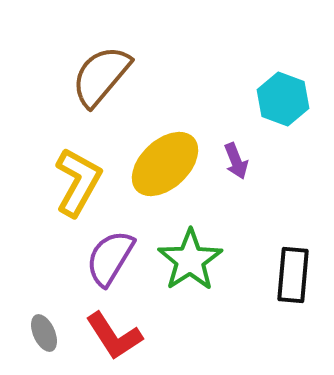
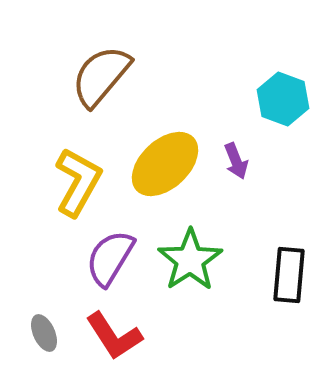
black rectangle: moved 4 px left
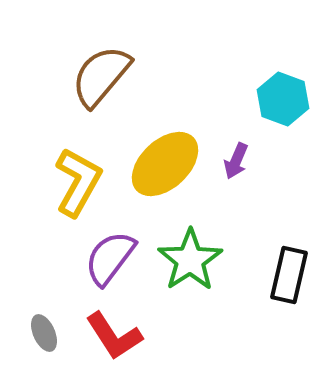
purple arrow: rotated 45 degrees clockwise
purple semicircle: rotated 6 degrees clockwise
black rectangle: rotated 8 degrees clockwise
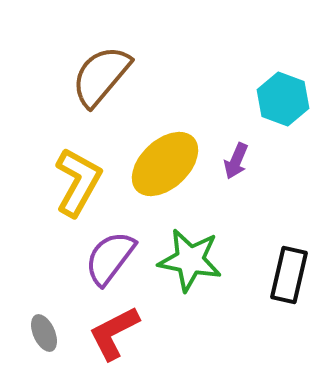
green star: rotated 28 degrees counterclockwise
red L-shape: moved 3 px up; rotated 96 degrees clockwise
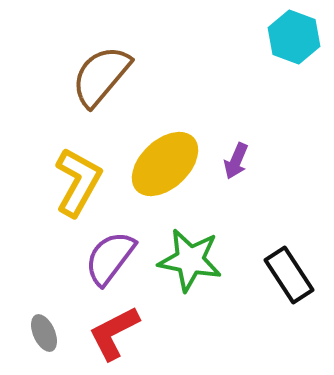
cyan hexagon: moved 11 px right, 62 px up
black rectangle: rotated 46 degrees counterclockwise
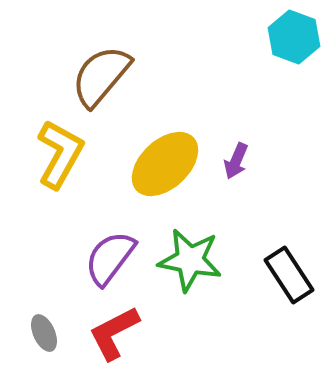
yellow L-shape: moved 18 px left, 28 px up
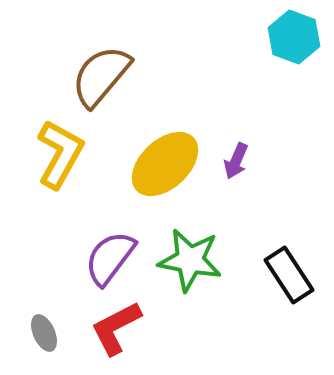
red L-shape: moved 2 px right, 5 px up
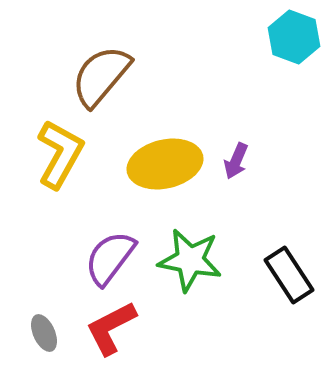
yellow ellipse: rotated 30 degrees clockwise
red L-shape: moved 5 px left
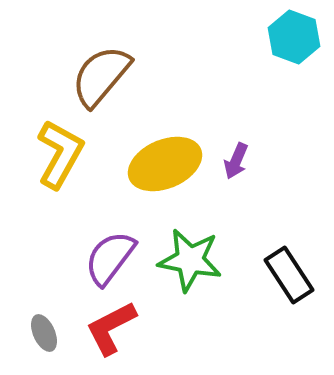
yellow ellipse: rotated 10 degrees counterclockwise
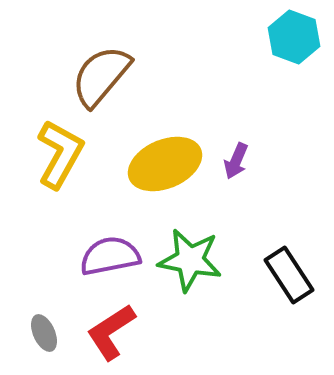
purple semicircle: moved 2 px up; rotated 42 degrees clockwise
red L-shape: moved 4 px down; rotated 6 degrees counterclockwise
